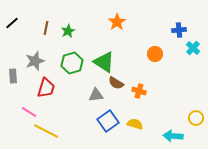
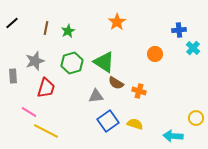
gray triangle: moved 1 px down
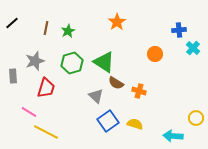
gray triangle: rotated 49 degrees clockwise
yellow line: moved 1 px down
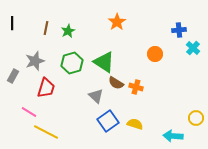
black line: rotated 48 degrees counterclockwise
gray rectangle: rotated 32 degrees clockwise
orange cross: moved 3 px left, 4 px up
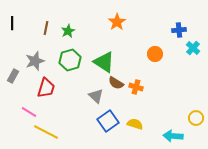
green hexagon: moved 2 px left, 3 px up
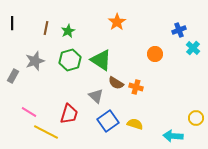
blue cross: rotated 16 degrees counterclockwise
green triangle: moved 3 px left, 2 px up
red trapezoid: moved 23 px right, 26 px down
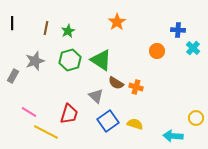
blue cross: moved 1 px left; rotated 24 degrees clockwise
orange circle: moved 2 px right, 3 px up
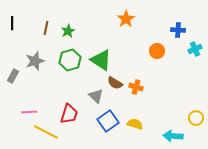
orange star: moved 9 px right, 3 px up
cyan cross: moved 2 px right, 1 px down; rotated 24 degrees clockwise
brown semicircle: moved 1 px left
pink line: rotated 35 degrees counterclockwise
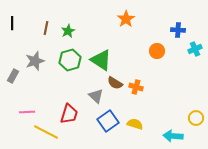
pink line: moved 2 px left
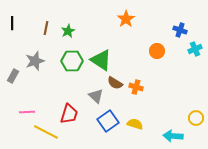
blue cross: moved 2 px right; rotated 16 degrees clockwise
green hexagon: moved 2 px right, 1 px down; rotated 15 degrees clockwise
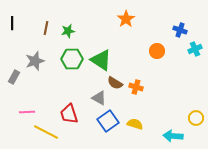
green star: rotated 16 degrees clockwise
green hexagon: moved 2 px up
gray rectangle: moved 1 px right, 1 px down
gray triangle: moved 3 px right, 2 px down; rotated 14 degrees counterclockwise
red trapezoid: rotated 145 degrees clockwise
